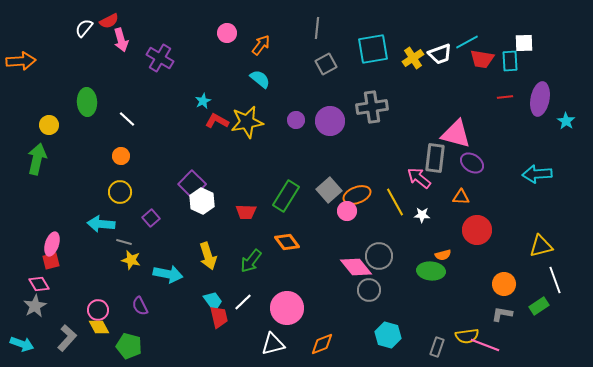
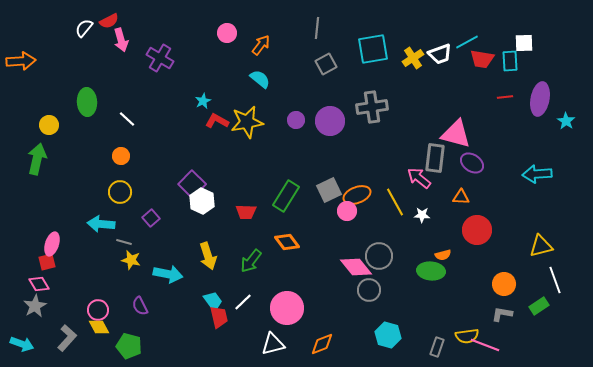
gray square at (329, 190): rotated 15 degrees clockwise
red square at (51, 261): moved 4 px left, 1 px down
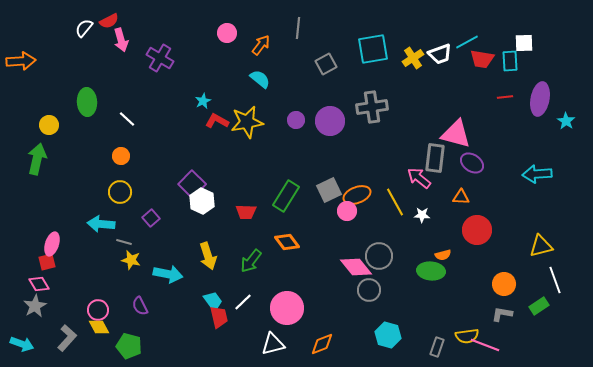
gray line at (317, 28): moved 19 px left
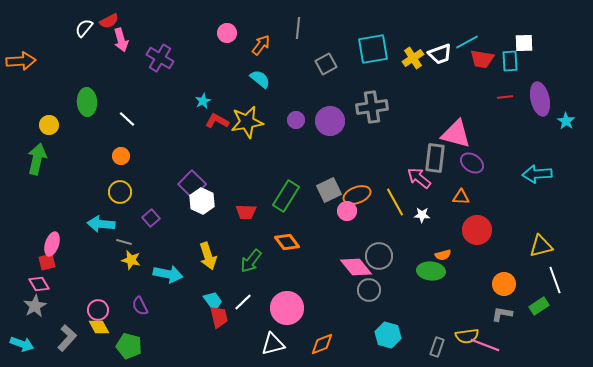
purple ellipse at (540, 99): rotated 24 degrees counterclockwise
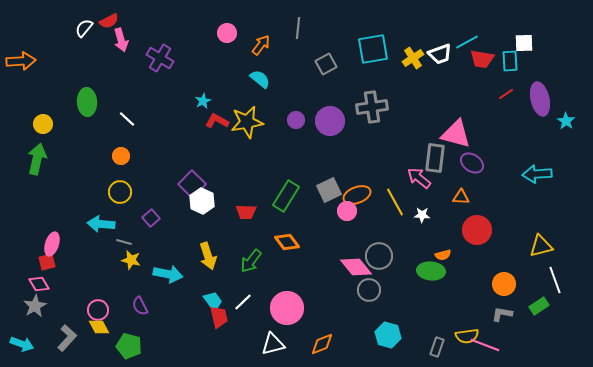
red line at (505, 97): moved 1 px right, 3 px up; rotated 28 degrees counterclockwise
yellow circle at (49, 125): moved 6 px left, 1 px up
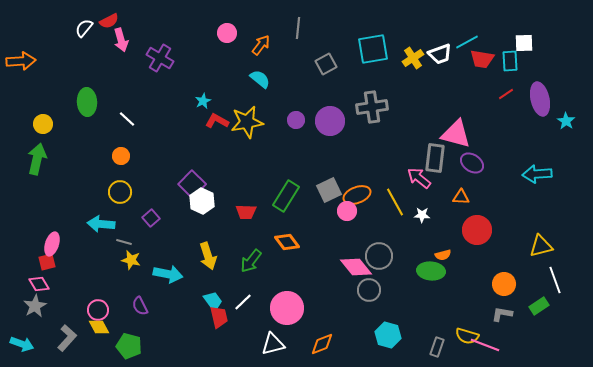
yellow semicircle at (467, 336): rotated 25 degrees clockwise
